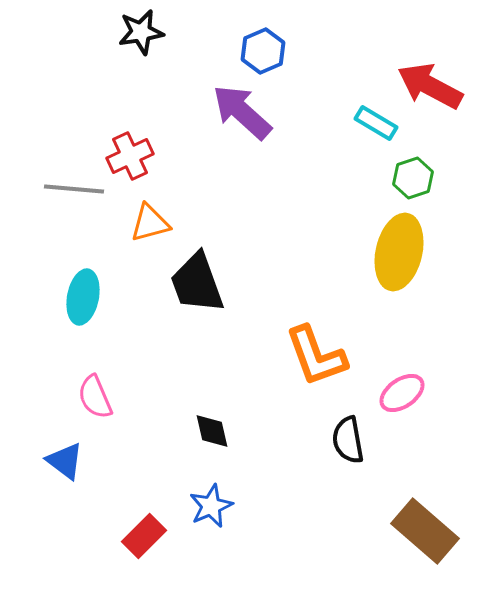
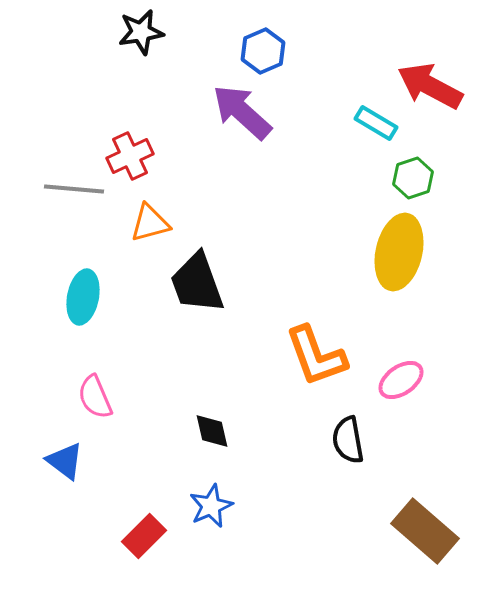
pink ellipse: moved 1 px left, 13 px up
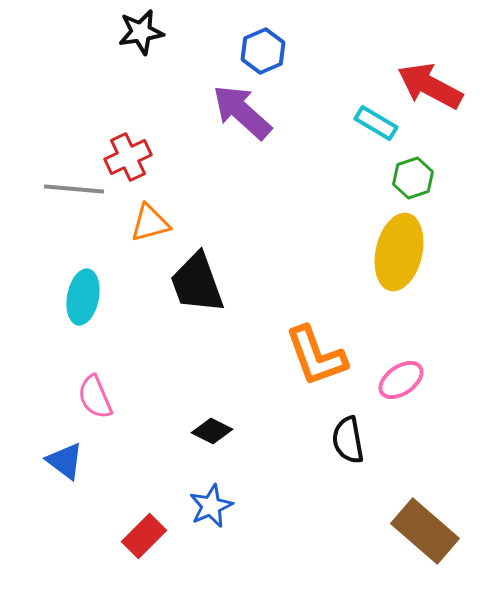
red cross: moved 2 px left, 1 px down
black diamond: rotated 51 degrees counterclockwise
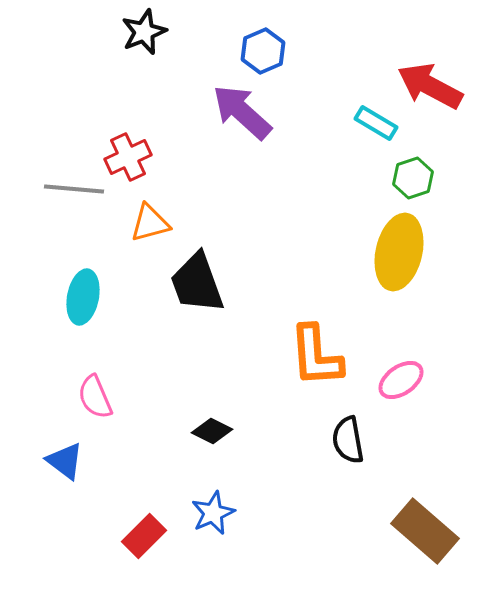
black star: moved 3 px right; rotated 12 degrees counterclockwise
orange L-shape: rotated 16 degrees clockwise
blue star: moved 2 px right, 7 px down
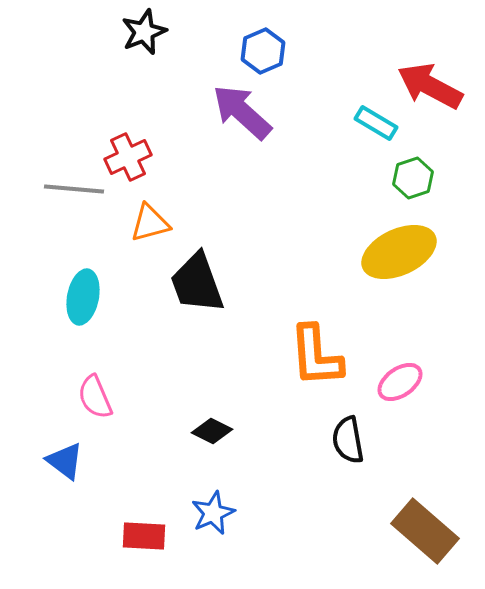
yellow ellipse: rotated 52 degrees clockwise
pink ellipse: moved 1 px left, 2 px down
red rectangle: rotated 48 degrees clockwise
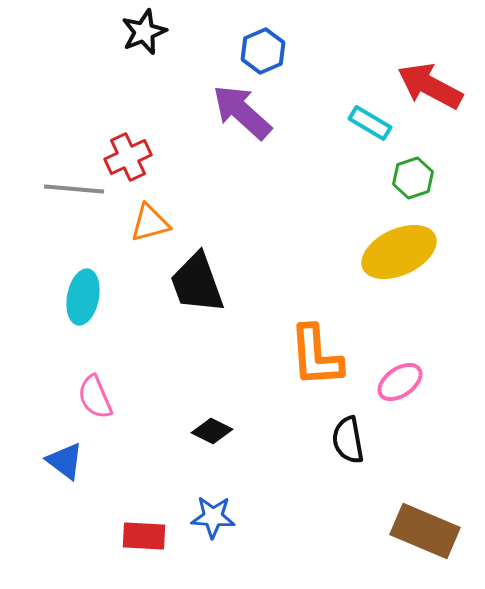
cyan rectangle: moved 6 px left
blue star: moved 4 px down; rotated 27 degrees clockwise
brown rectangle: rotated 18 degrees counterclockwise
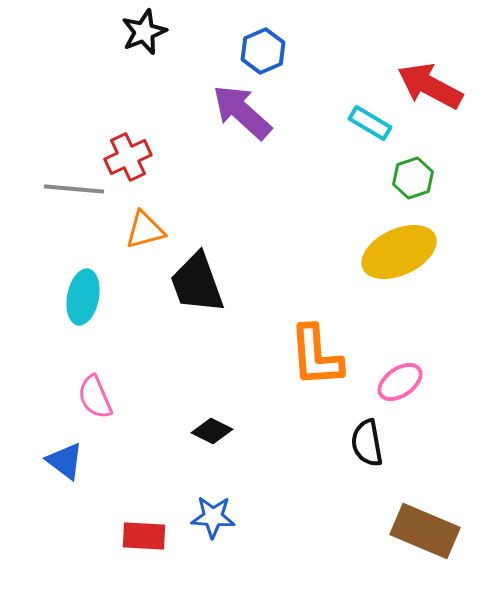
orange triangle: moved 5 px left, 7 px down
black semicircle: moved 19 px right, 3 px down
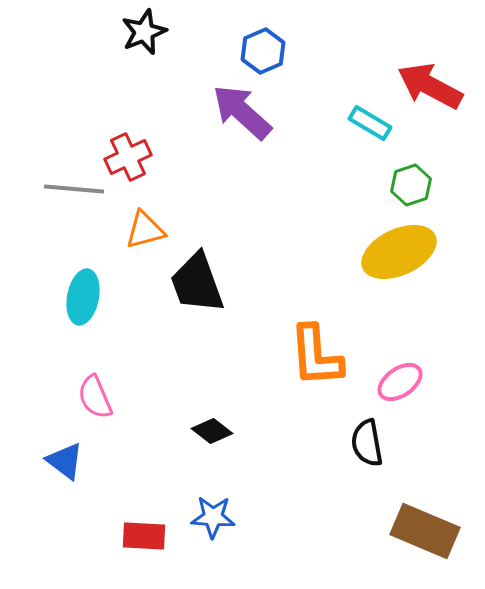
green hexagon: moved 2 px left, 7 px down
black diamond: rotated 12 degrees clockwise
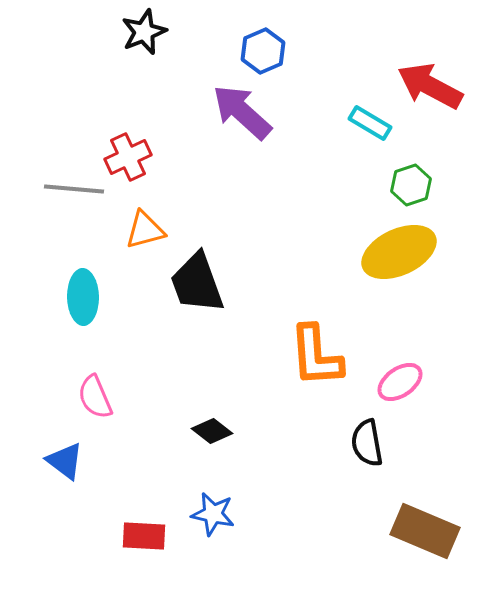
cyan ellipse: rotated 12 degrees counterclockwise
blue star: moved 3 px up; rotated 9 degrees clockwise
